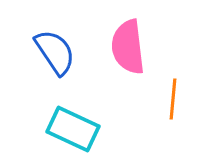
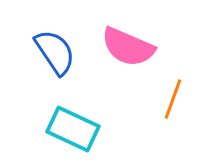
pink semicircle: rotated 60 degrees counterclockwise
orange line: rotated 15 degrees clockwise
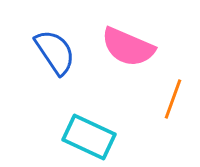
cyan rectangle: moved 16 px right, 8 px down
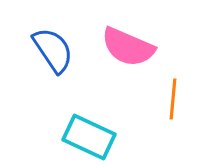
blue semicircle: moved 2 px left, 2 px up
orange line: rotated 15 degrees counterclockwise
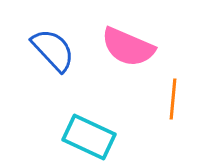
blue semicircle: rotated 9 degrees counterclockwise
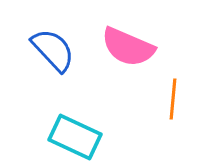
cyan rectangle: moved 14 px left
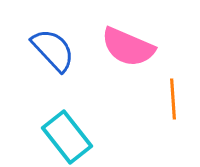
orange line: rotated 9 degrees counterclockwise
cyan rectangle: moved 8 px left; rotated 27 degrees clockwise
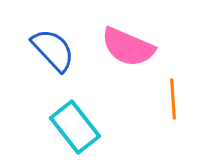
cyan rectangle: moved 8 px right, 10 px up
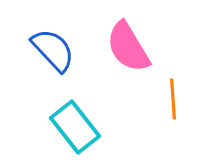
pink semicircle: rotated 36 degrees clockwise
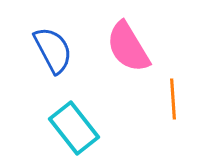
blue semicircle: rotated 15 degrees clockwise
cyan rectangle: moved 1 px left, 1 px down
